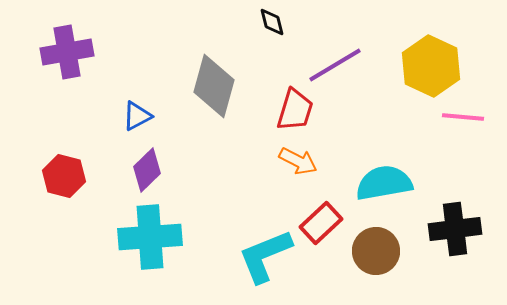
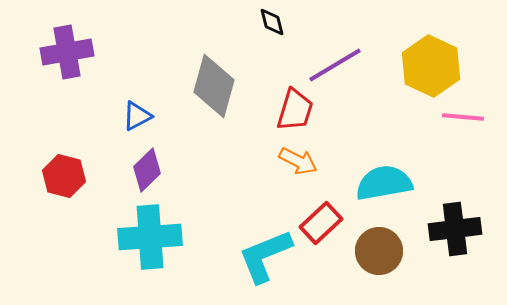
brown circle: moved 3 px right
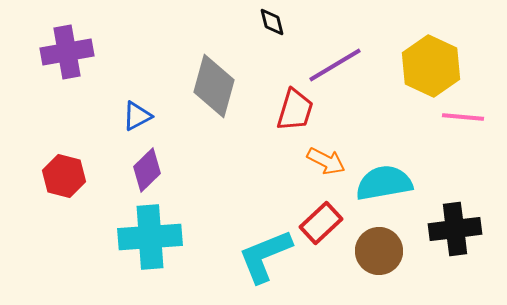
orange arrow: moved 28 px right
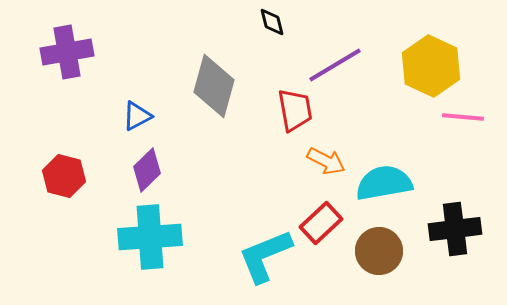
red trapezoid: rotated 27 degrees counterclockwise
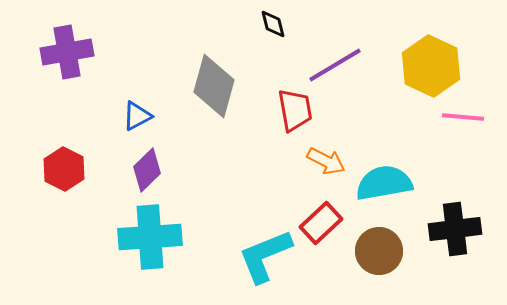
black diamond: moved 1 px right, 2 px down
red hexagon: moved 7 px up; rotated 12 degrees clockwise
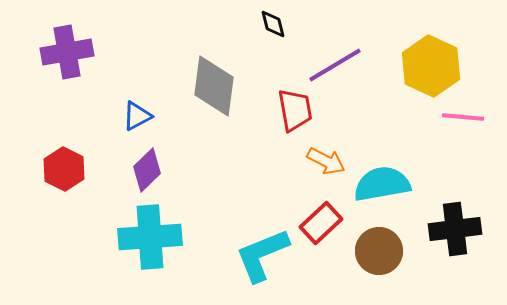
gray diamond: rotated 8 degrees counterclockwise
cyan semicircle: moved 2 px left, 1 px down
cyan L-shape: moved 3 px left, 1 px up
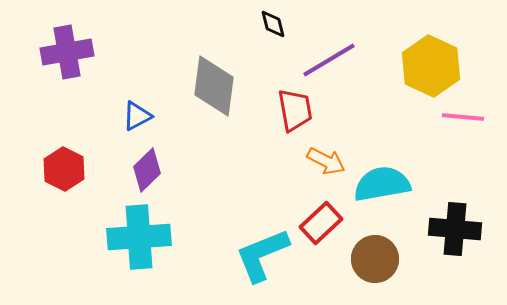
purple line: moved 6 px left, 5 px up
black cross: rotated 12 degrees clockwise
cyan cross: moved 11 px left
brown circle: moved 4 px left, 8 px down
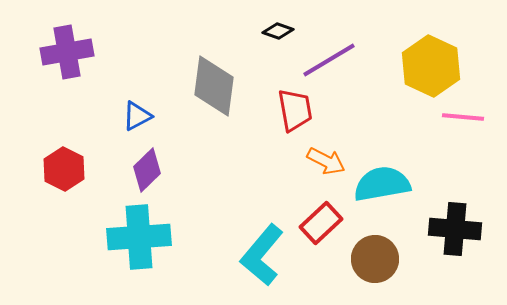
black diamond: moved 5 px right, 7 px down; rotated 56 degrees counterclockwise
cyan L-shape: rotated 28 degrees counterclockwise
